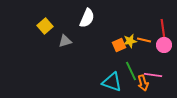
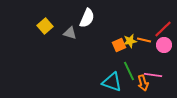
red line: rotated 54 degrees clockwise
gray triangle: moved 5 px right, 8 px up; rotated 32 degrees clockwise
green line: moved 2 px left
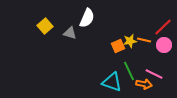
red line: moved 2 px up
orange square: moved 1 px left, 1 px down
pink line: moved 1 px right, 1 px up; rotated 18 degrees clockwise
orange arrow: moved 1 px right, 1 px down; rotated 63 degrees counterclockwise
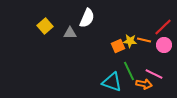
gray triangle: rotated 16 degrees counterclockwise
yellow star: rotated 16 degrees clockwise
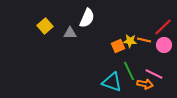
orange arrow: moved 1 px right
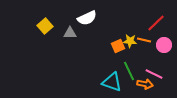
white semicircle: rotated 42 degrees clockwise
red line: moved 7 px left, 4 px up
